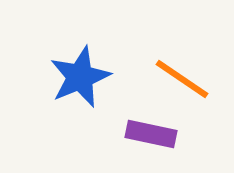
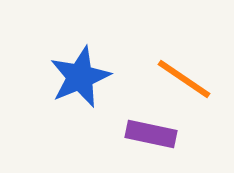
orange line: moved 2 px right
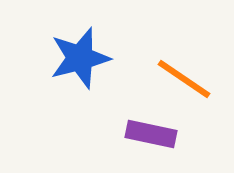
blue star: moved 19 px up; rotated 8 degrees clockwise
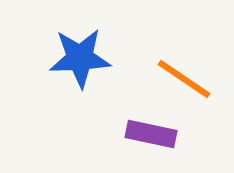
blue star: rotated 12 degrees clockwise
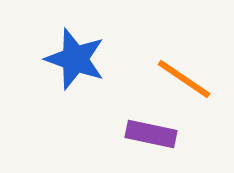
blue star: moved 5 px left, 1 px down; rotated 22 degrees clockwise
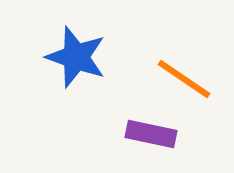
blue star: moved 1 px right, 2 px up
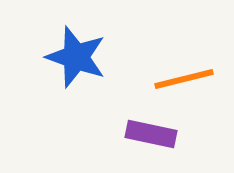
orange line: rotated 48 degrees counterclockwise
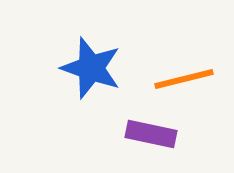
blue star: moved 15 px right, 11 px down
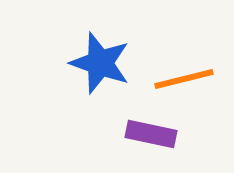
blue star: moved 9 px right, 5 px up
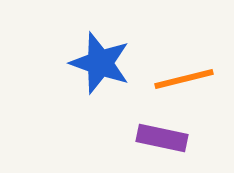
purple rectangle: moved 11 px right, 4 px down
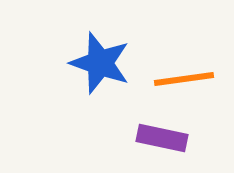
orange line: rotated 6 degrees clockwise
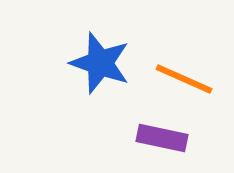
orange line: rotated 32 degrees clockwise
